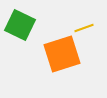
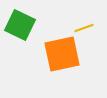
orange square: rotated 6 degrees clockwise
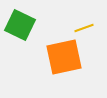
orange square: moved 2 px right, 3 px down
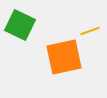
yellow line: moved 6 px right, 3 px down
